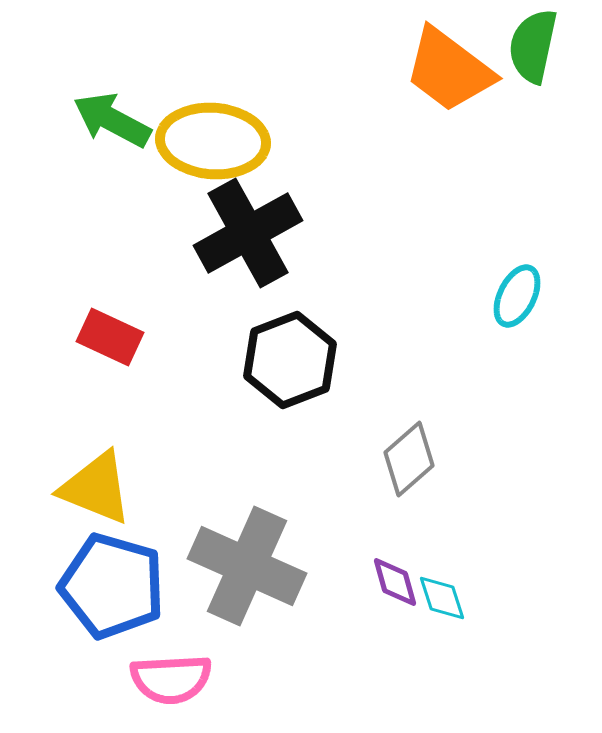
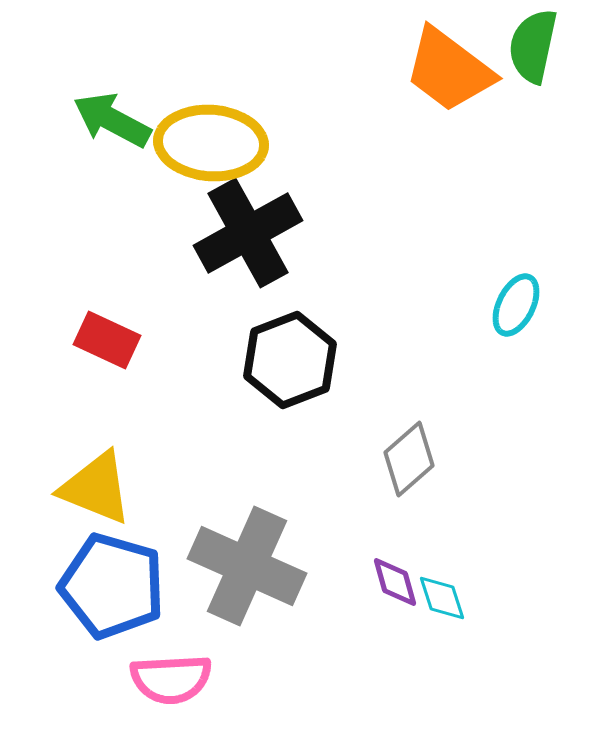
yellow ellipse: moved 2 px left, 2 px down
cyan ellipse: moved 1 px left, 9 px down
red rectangle: moved 3 px left, 3 px down
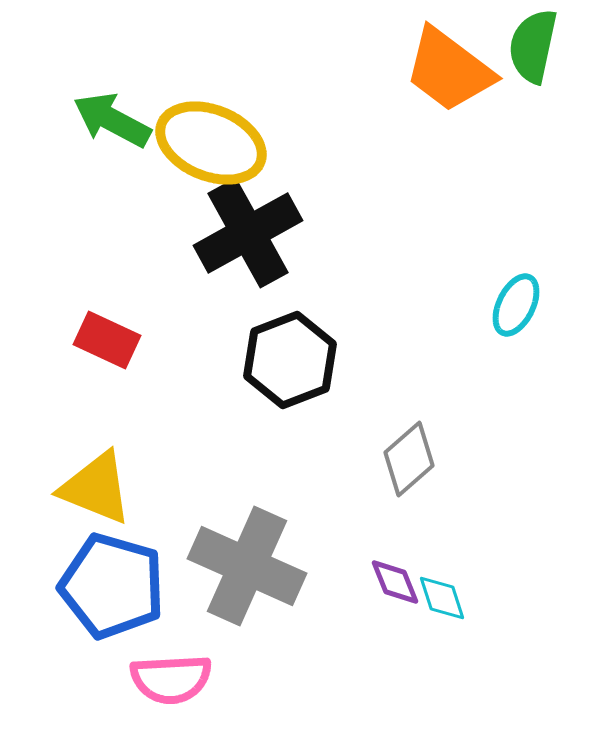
yellow ellipse: rotated 18 degrees clockwise
purple diamond: rotated 6 degrees counterclockwise
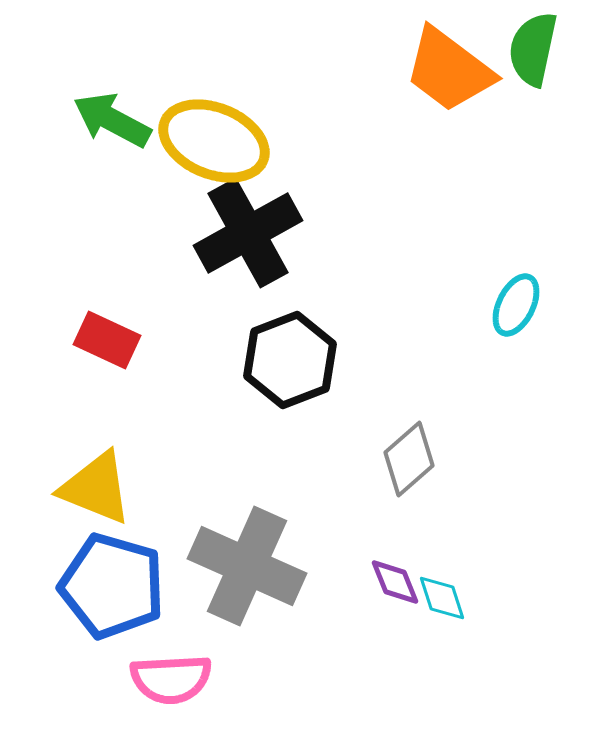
green semicircle: moved 3 px down
yellow ellipse: moved 3 px right, 2 px up
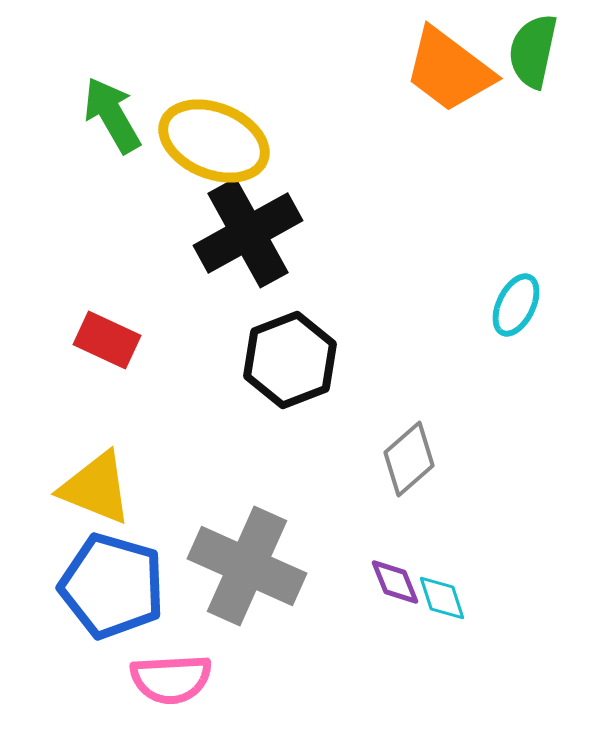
green semicircle: moved 2 px down
green arrow: moved 5 px up; rotated 32 degrees clockwise
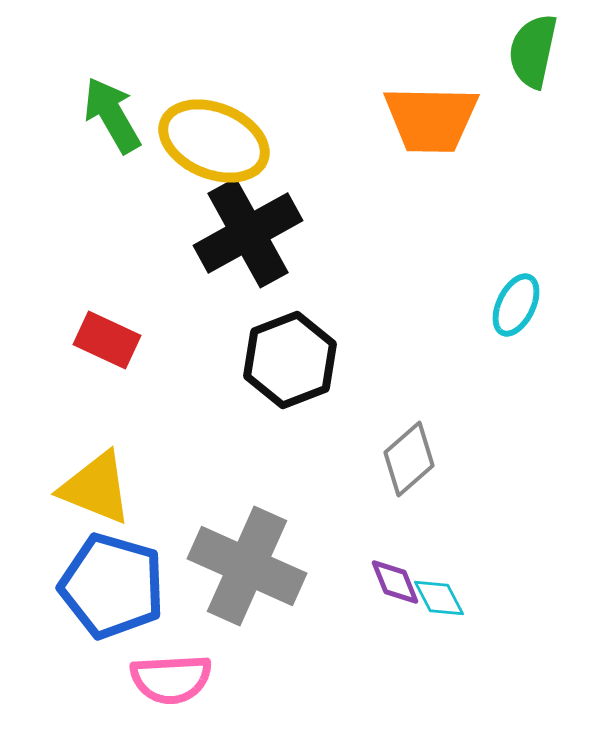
orange trapezoid: moved 18 px left, 49 px down; rotated 36 degrees counterclockwise
cyan diamond: moved 3 px left; rotated 10 degrees counterclockwise
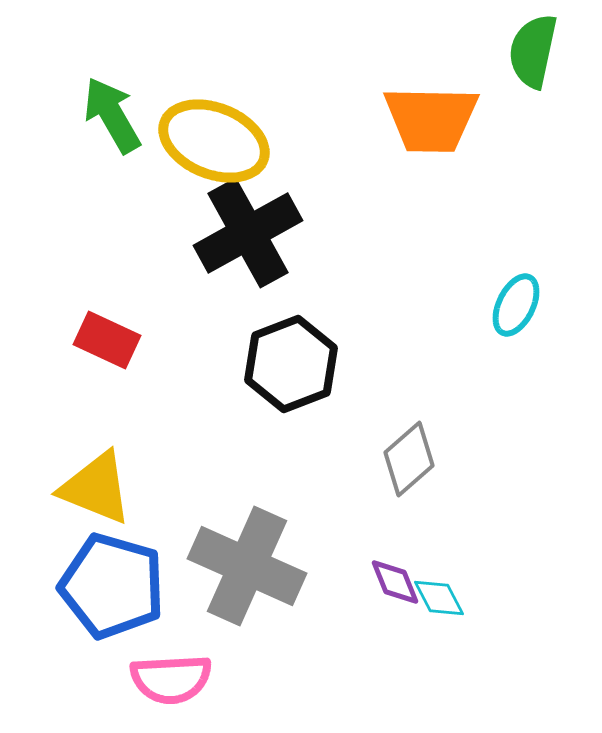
black hexagon: moved 1 px right, 4 px down
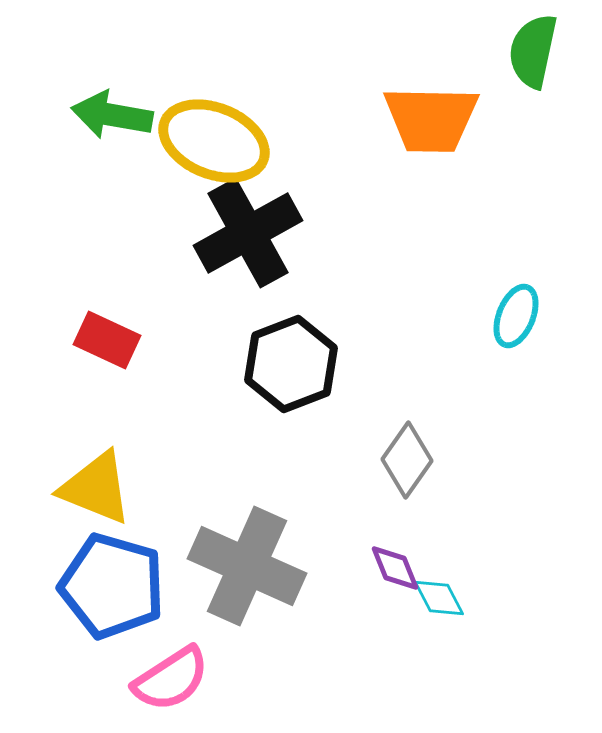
green arrow: rotated 50 degrees counterclockwise
cyan ellipse: moved 11 px down; rotated 4 degrees counterclockwise
gray diamond: moved 2 px left, 1 px down; rotated 14 degrees counterclockwise
purple diamond: moved 14 px up
pink semicircle: rotated 30 degrees counterclockwise
